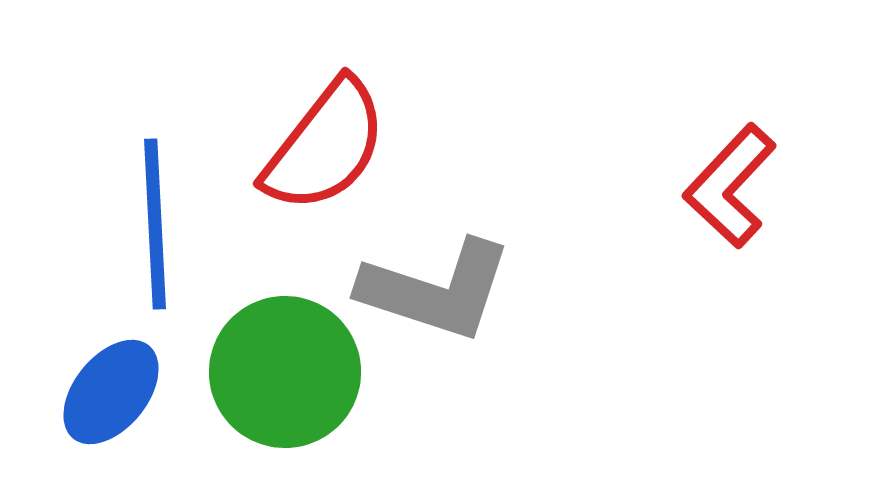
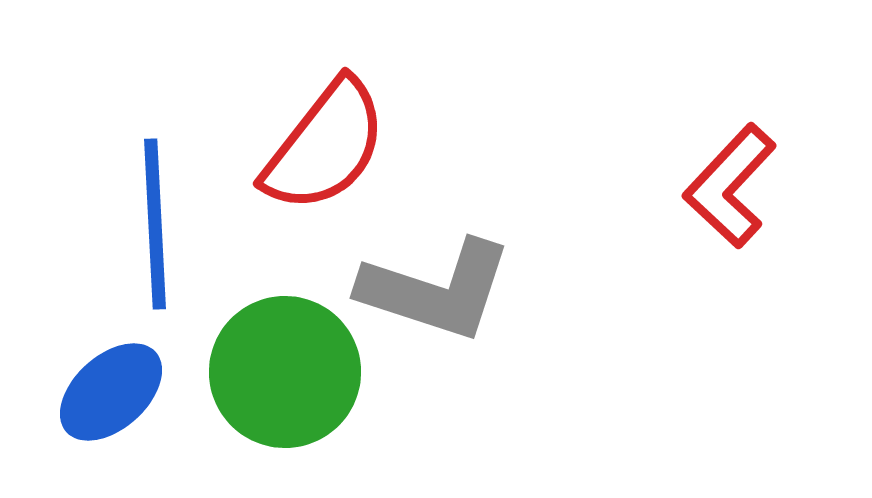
blue ellipse: rotated 9 degrees clockwise
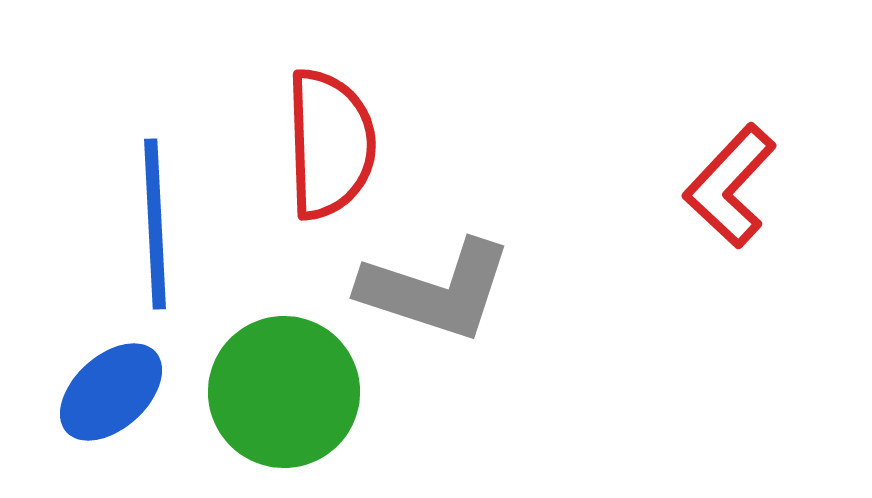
red semicircle: moved 5 px right, 2 px up; rotated 40 degrees counterclockwise
green circle: moved 1 px left, 20 px down
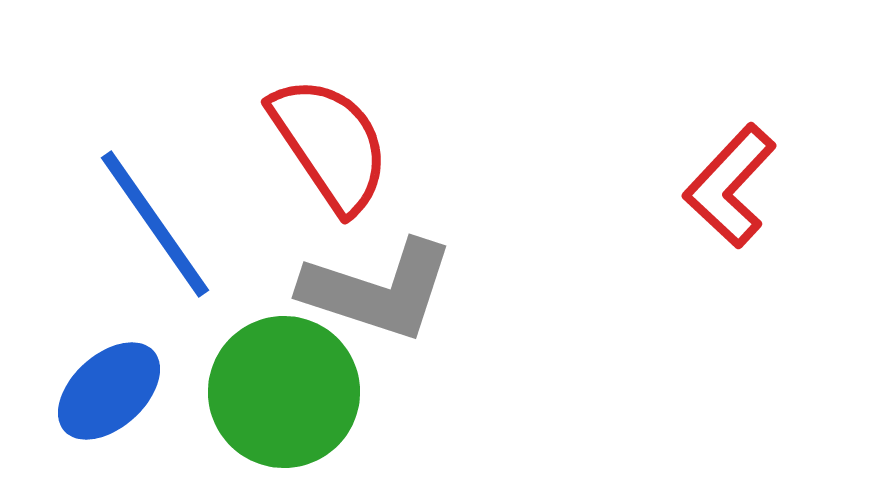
red semicircle: rotated 32 degrees counterclockwise
blue line: rotated 32 degrees counterclockwise
gray L-shape: moved 58 px left
blue ellipse: moved 2 px left, 1 px up
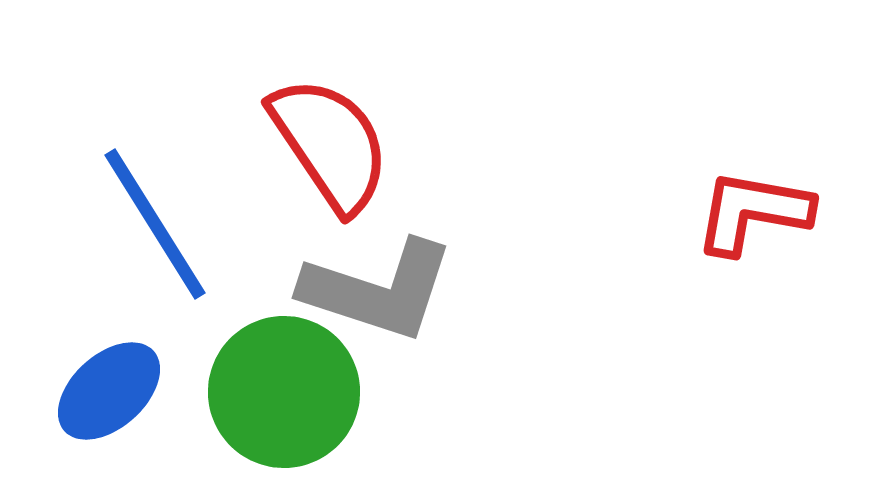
red L-shape: moved 23 px right, 26 px down; rotated 57 degrees clockwise
blue line: rotated 3 degrees clockwise
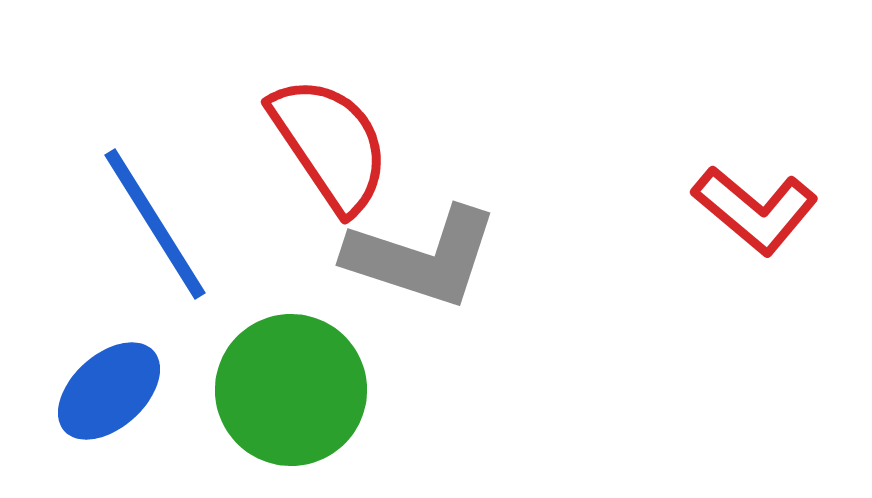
red L-shape: moved 2 px right, 2 px up; rotated 150 degrees counterclockwise
gray L-shape: moved 44 px right, 33 px up
green circle: moved 7 px right, 2 px up
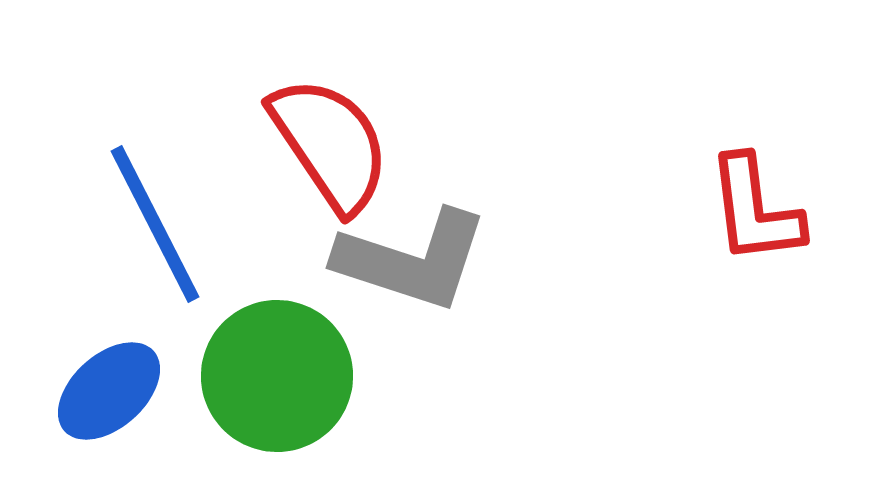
red L-shape: rotated 43 degrees clockwise
blue line: rotated 5 degrees clockwise
gray L-shape: moved 10 px left, 3 px down
green circle: moved 14 px left, 14 px up
